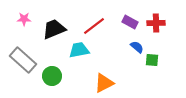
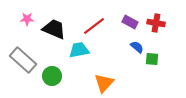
pink star: moved 3 px right
red cross: rotated 12 degrees clockwise
black trapezoid: rotated 45 degrees clockwise
green square: moved 1 px up
orange triangle: rotated 20 degrees counterclockwise
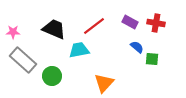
pink star: moved 14 px left, 13 px down
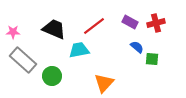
red cross: rotated 24 degrees counterclockwise
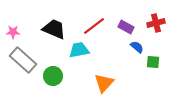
purple rectangle: moved 4 px left, 5 px down
green square: moved 1 px right, 3 px down
green circle: moved 1 px right
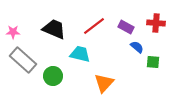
red cross: rotated 18 degrees clockwise
cyan trapezoid: moved 1 px right, 4 px down; rotated 25 degrees clockwise
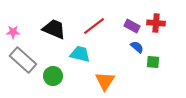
purple rectangle: moved 6 px right, 1 px up
orange triangle: moved 1 px right, 2 px up; rotated 10 degrees counterclockwise
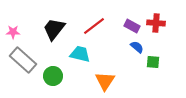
black trapezoid: rotated 75 degrees counterclockwise
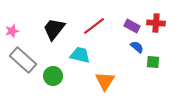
pink star: moved 1 px left, 1 px up; rotated 16 degrees counterclockwise
cyan trapezoid: moved 1 px down
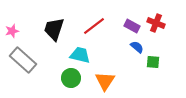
red cross: rotated 18 degrees clockwise
black trapezoid: rotated 20 degrees counterclockwise
green circle: moved 18 px right, 2 px down
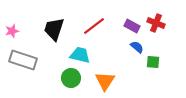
gray rectangle: rotated 24 degrees counterclockwise
